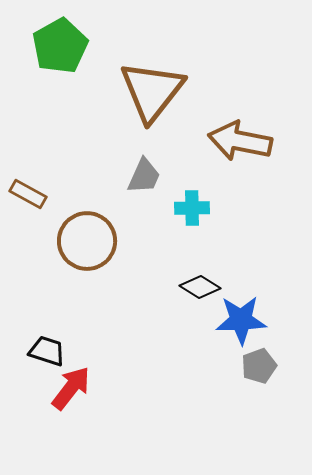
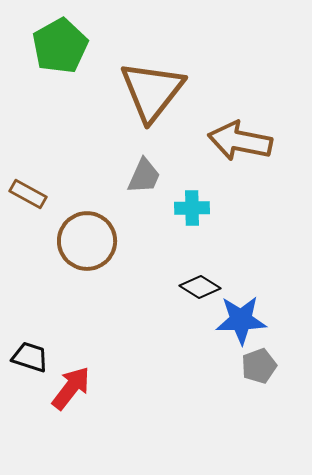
black trapezoid: moved 17 px left, 6 px down
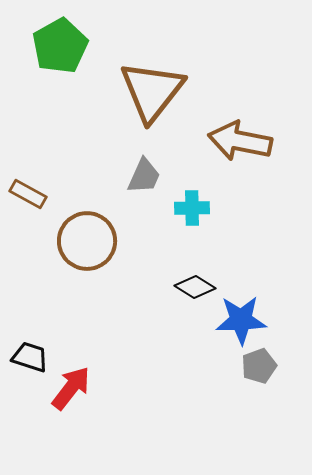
black diamond: moved 5 px left
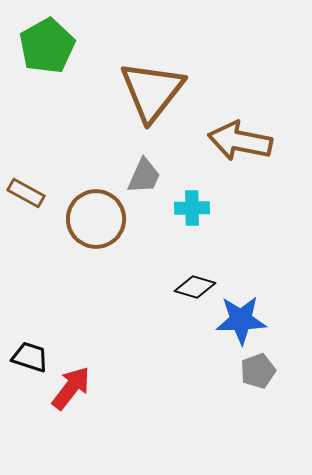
green pentagon: moved 13 px left
brown rectangle: moved 2 px left, 1 px up
brown circle: moved 9 px right, 22 px up
black diamond: rotated 15 degrees counterclockwise
gray pentagon: moved 1 px left, 5 px down
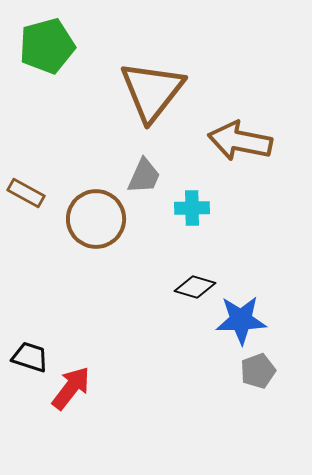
green pentagon: rotated 14 degrees clockwise
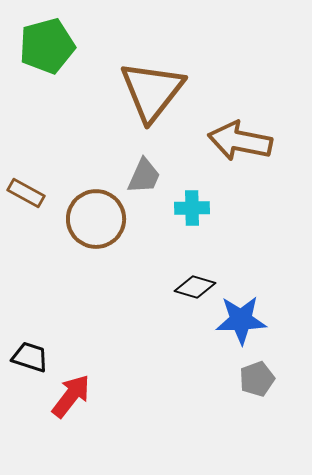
gray pentagon: moved 1 px left, 8 px down
red arrow: moved 8 px down
